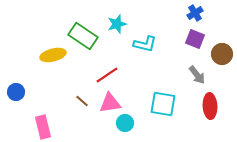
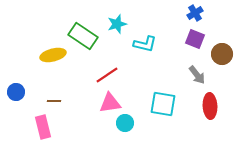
brown line: moved 28 px left; rotated 40 degrees counterclockwise
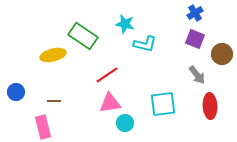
cyan star: moved 8 px right; rotated 30 degrees clockwise
cyan square: rotated 16 degrees counterclockwise
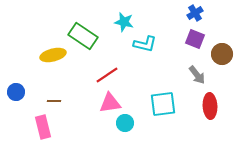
cyan star: moved 1 px left, 2 px up
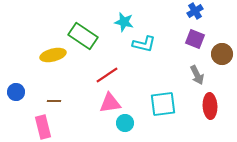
blue cross: moved 2 px up
cyan L-shape: moved 1 px left
gray arrow: rotated 12 degrees clockwise
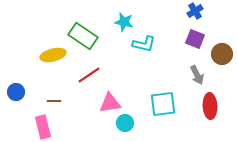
red line: moved 18 px left
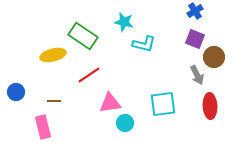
brown circle: moved 8 px left, 3 px down
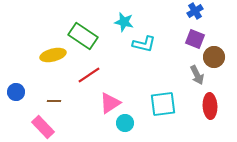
pink triangle: rotated 25 degrees counterclockwise
pink rectangle: rotated 30 degrees counterclockwise
